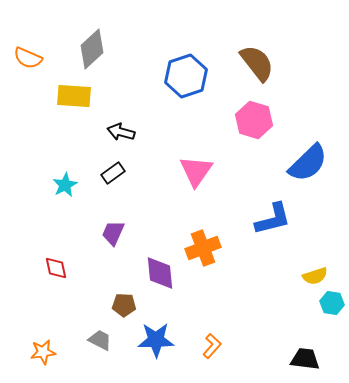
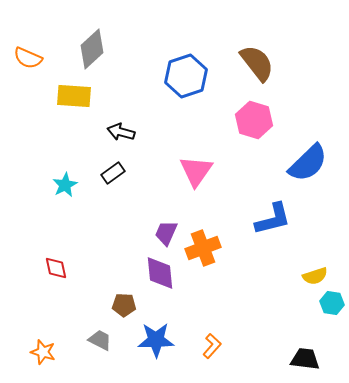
purple trapezoid: moved 53 px right
orange star: rotated 25 degrees clockwise
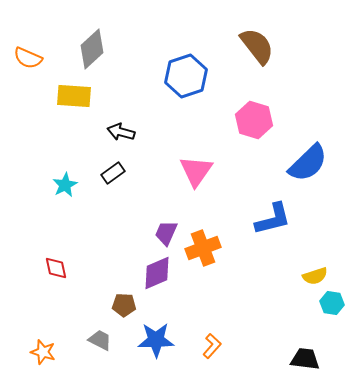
brown semicircle: moved 17 px up
purple diamond: moved 3 px left; rotated 72 degrees clockwise
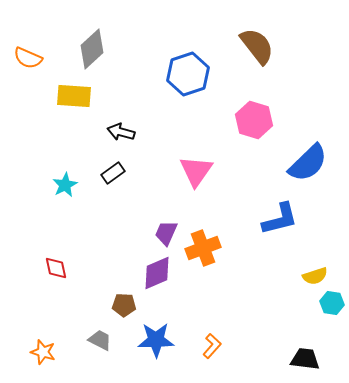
blue hexagon: moved 2 px right, 2 px up
blue L-shape: moved 7 px right
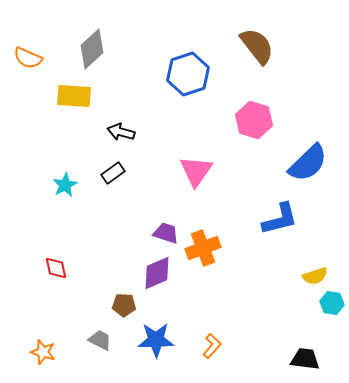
purple trapezoid: rotated 84 degrees clockwise
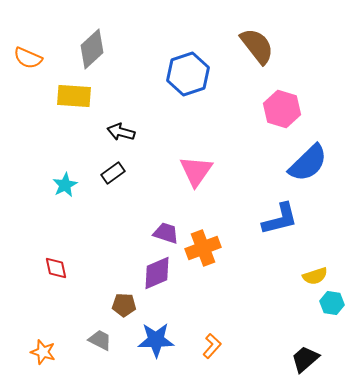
pink hexagon: moved 28 px right, 11 px up
black trapezoid: rotated 48 degrees counterclockwise
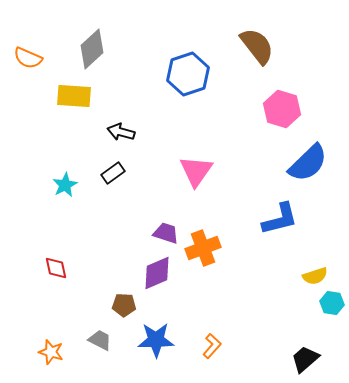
orange star: moved 8 px right
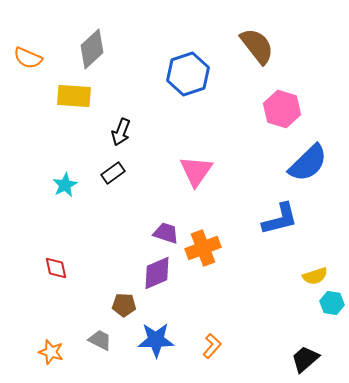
black arrow: rotated 84 degrees counterclockwise
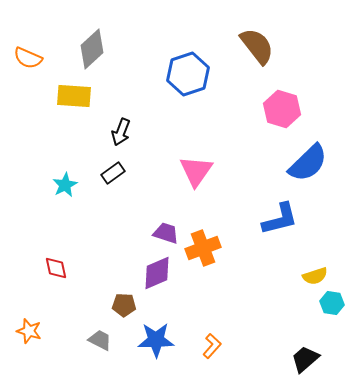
orange star: moved 22 px left, 21 px up
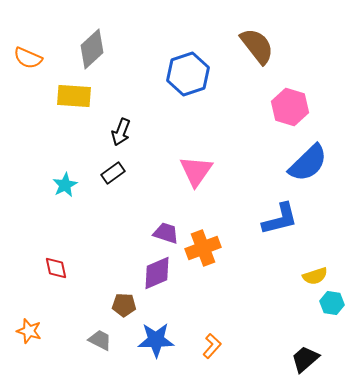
pink hexagon: moved 8 px right, 2 px up
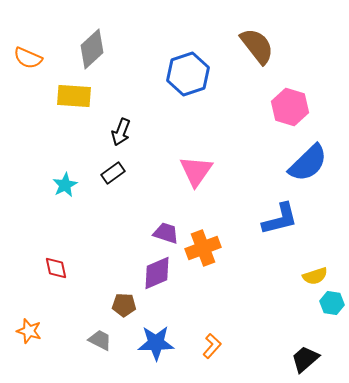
blue star: moved 3 px down
